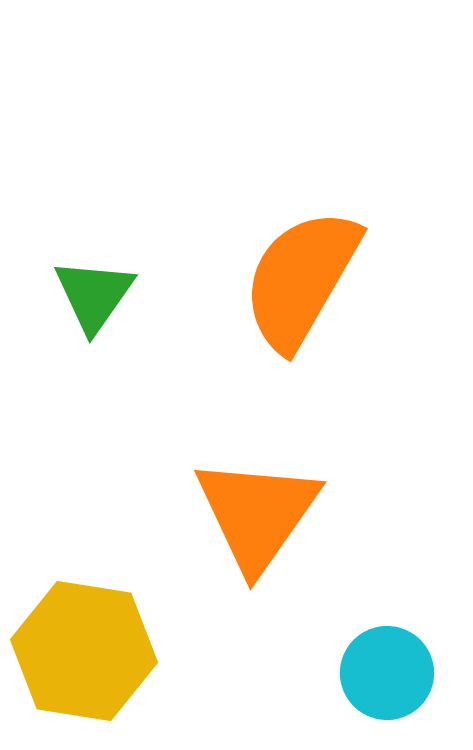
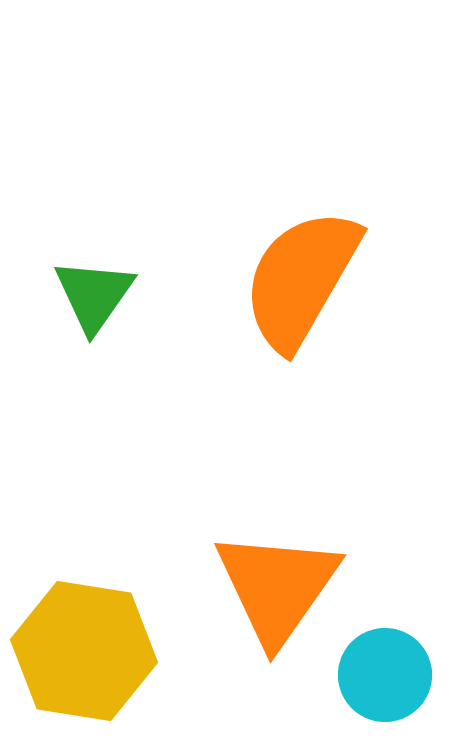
orange triangle: moved 20 px right, 73 px down
cyan circle: moved 2 px left, 2 px down
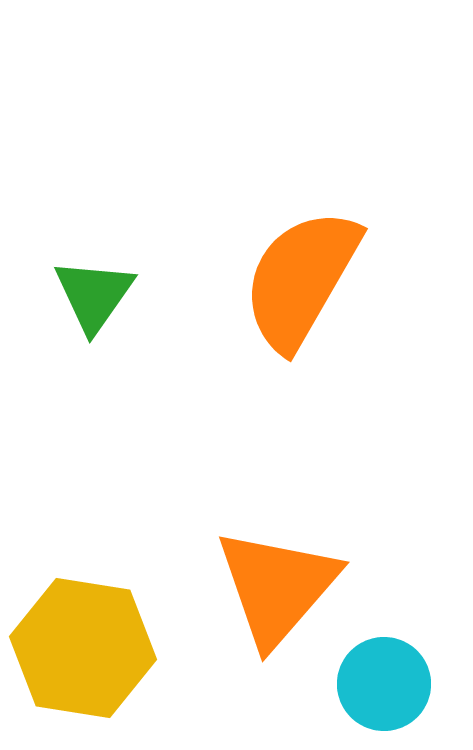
orange triangle: rotated 6 degrees clockwise
yellow hexagon: moved 1 px left, 3 px up
cyan circle: moved 1 px left, 9 px down
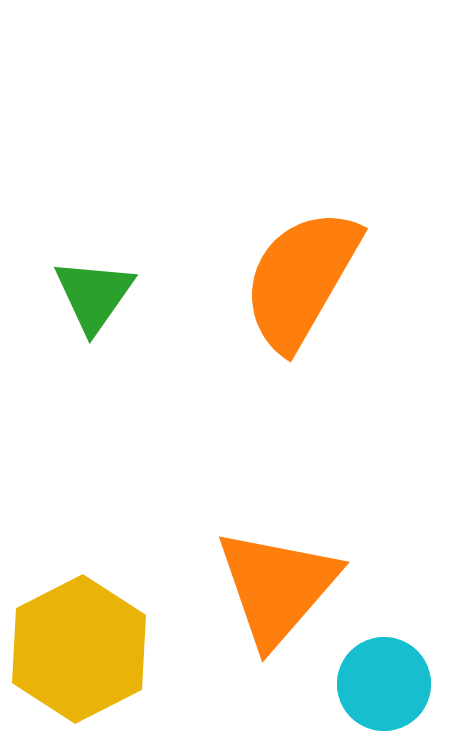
yellow hexagon: moved 4 px left, 1 px down; rotated 24 degrees clockwise
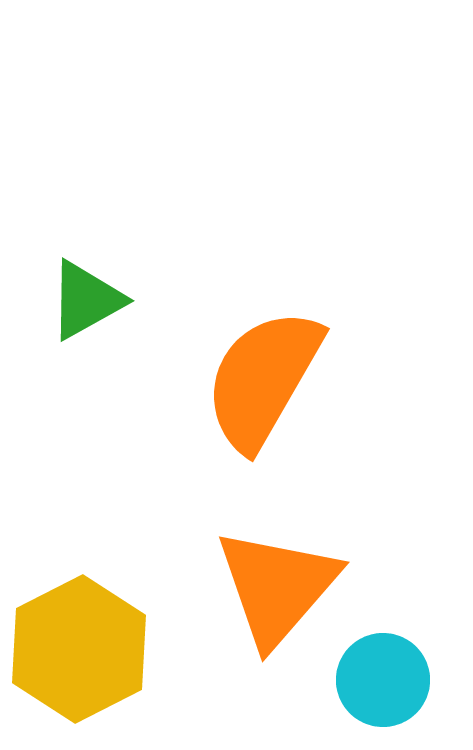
orange semicircle: moved 38 px left, 100 px down
green triangle: moved 8 px left, 5 px down; rotated 26 degrees clockwise
cyan circle: moved 1 px left, 4 px up
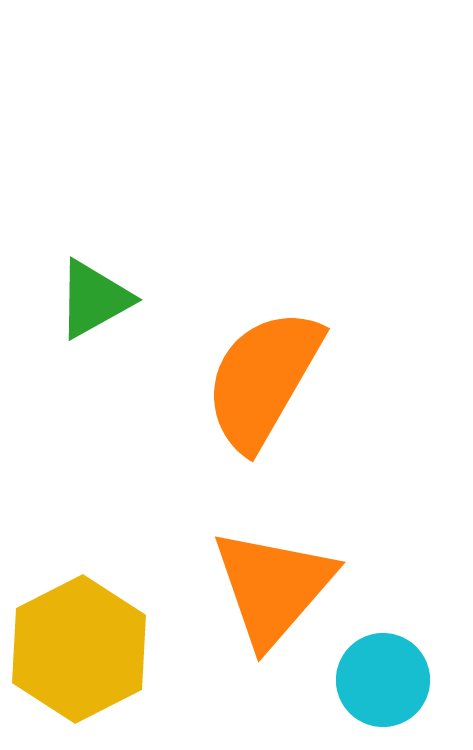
green triangle: moved 8 px right, 1 px up
orange triangle: moved 4 px left
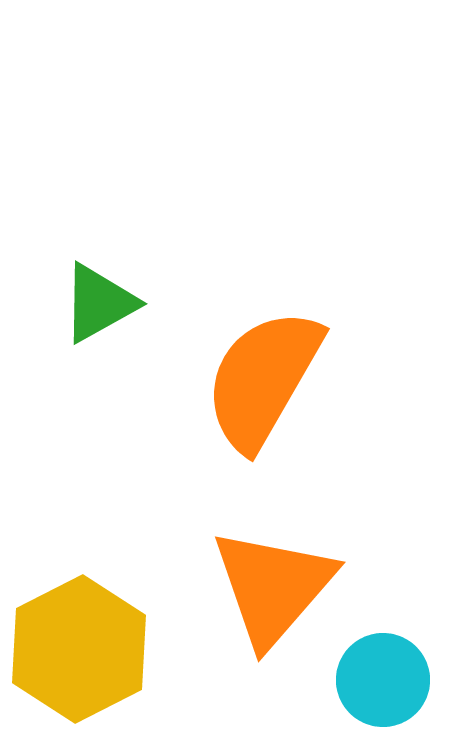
green triangle: moved 5 px right, 4 px down
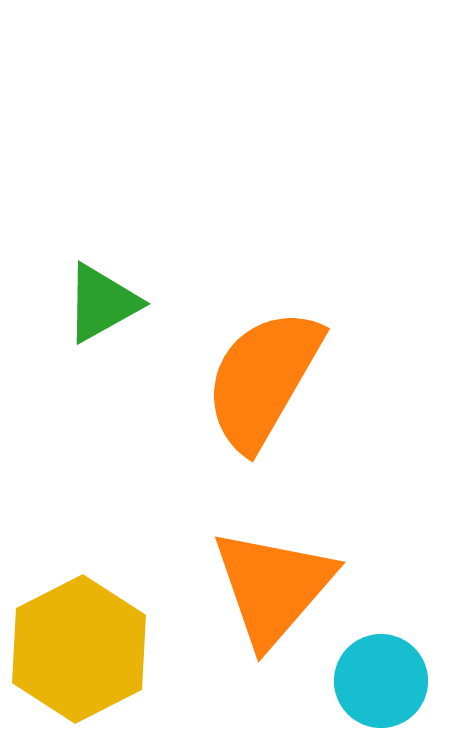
green triangle: moved 3 px right
cyan circle: moved 2 px left, 1 px down
